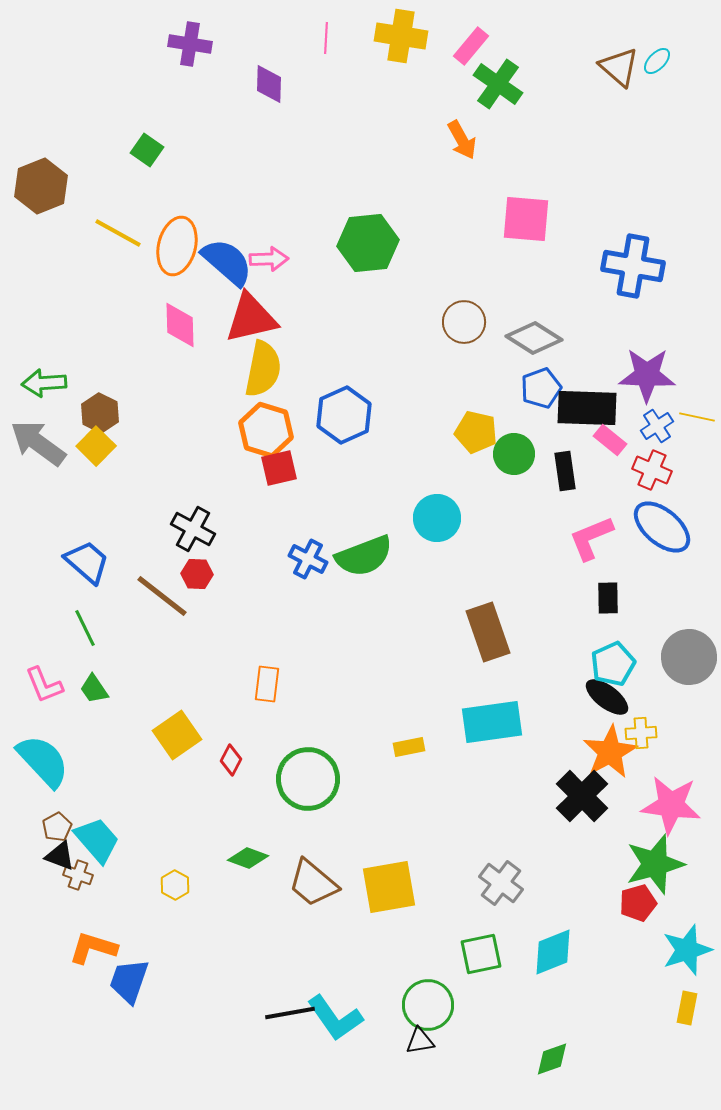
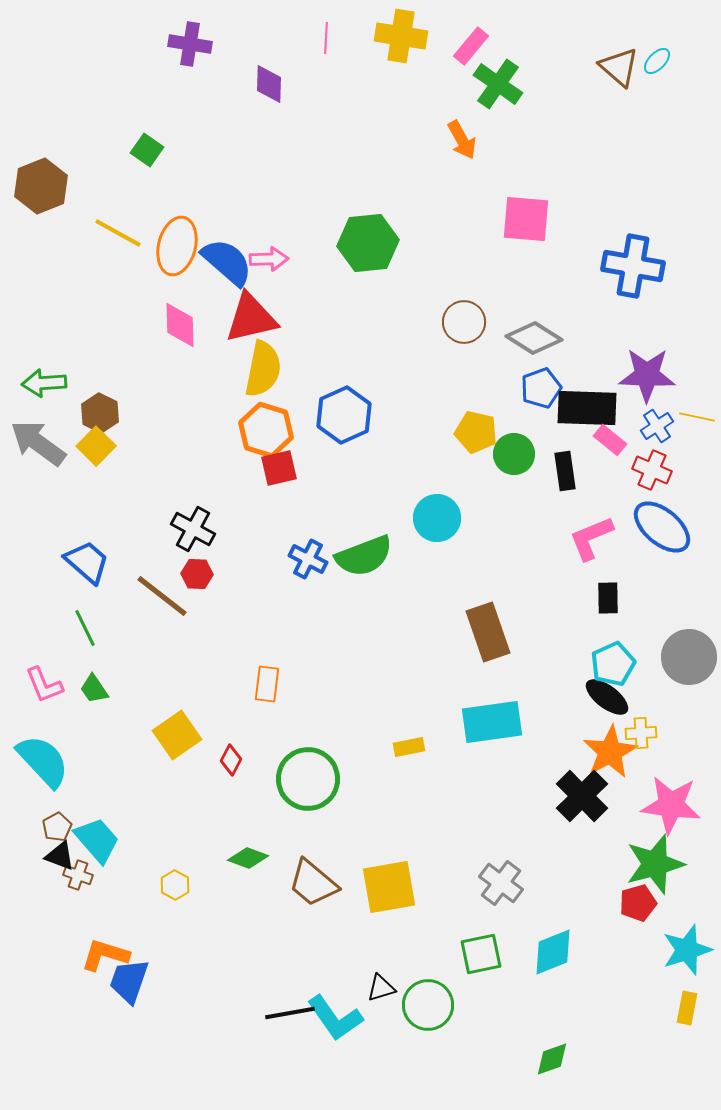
orange L-shape at (93, 948): moved 12 px right, 7 px down
black triangle at (420, 1041): moved 39 px left, 53 px up; rotated 8 degrees counterclockwise
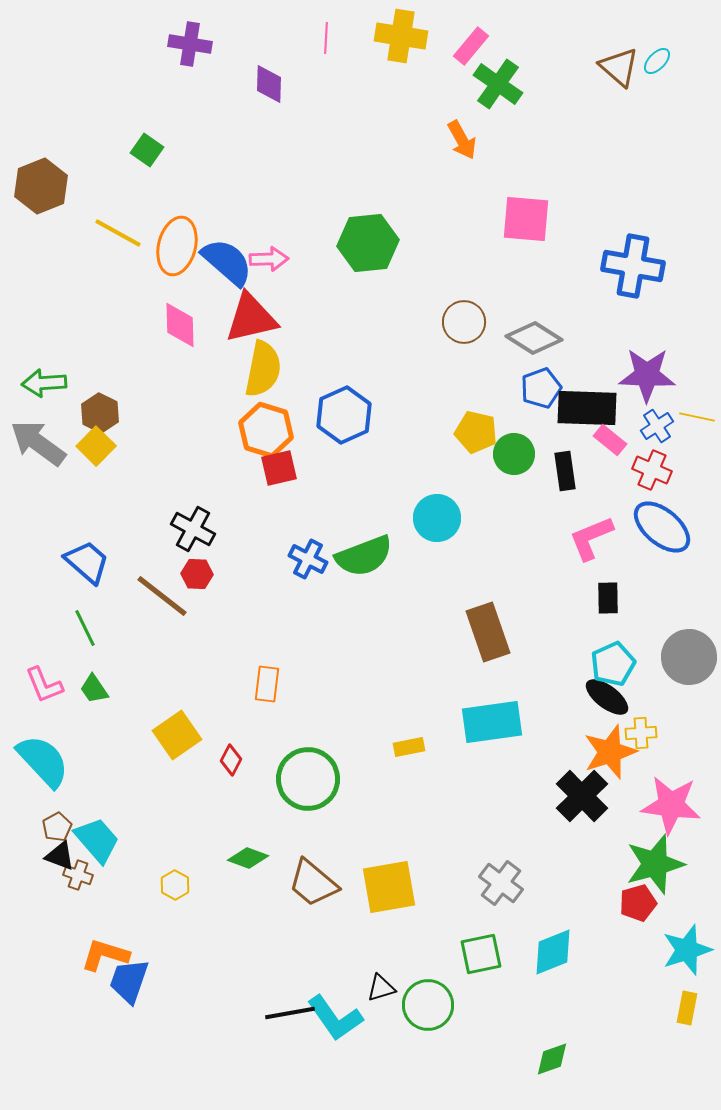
orange star at (610, 752): rotated 10 degrees clockwise
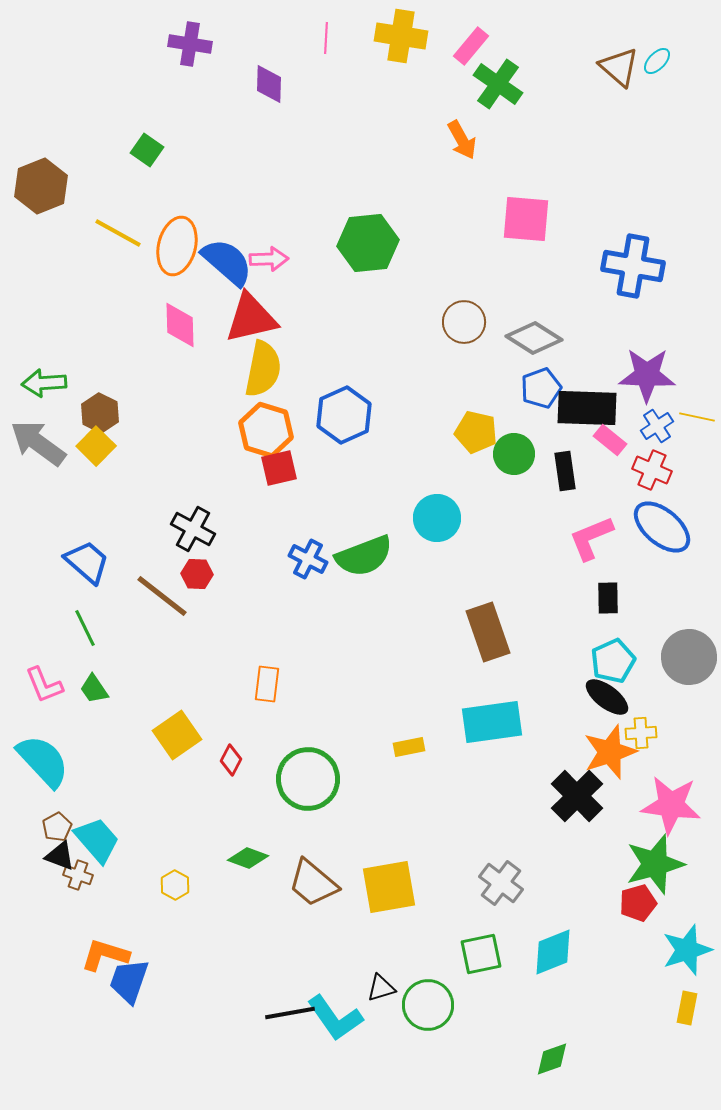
cyan pentagon at (613, 664): moved 3 px up
black cross at (582, 796): moved 5 px left
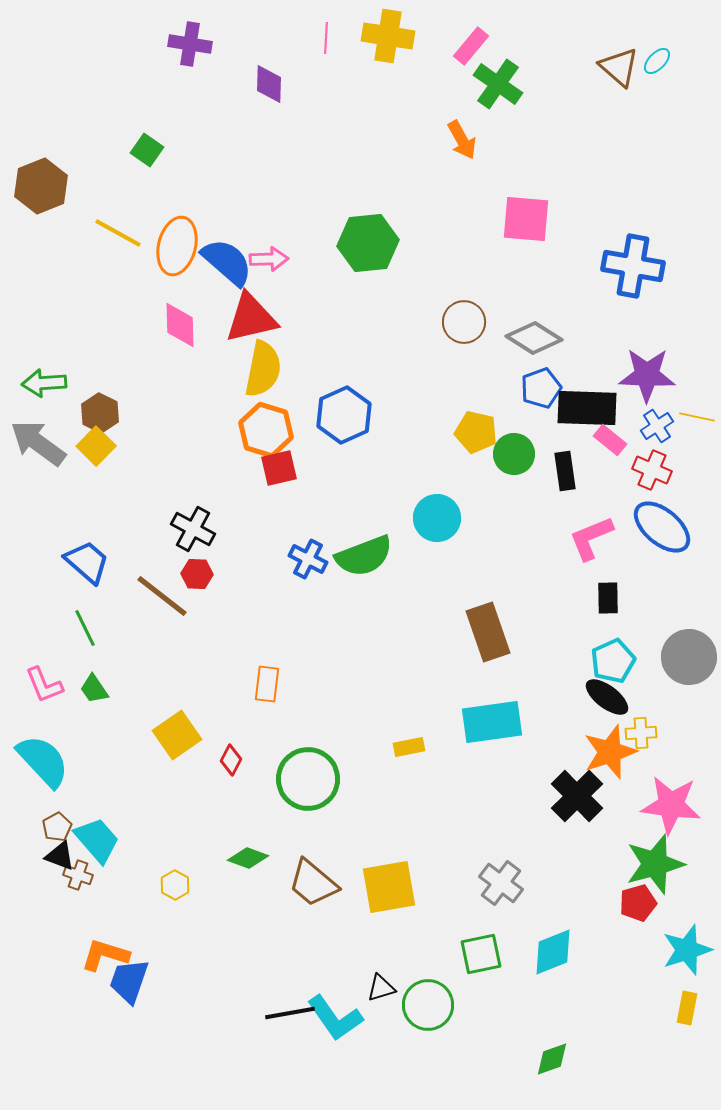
yellow cross at (401, 36): moved 13 px left
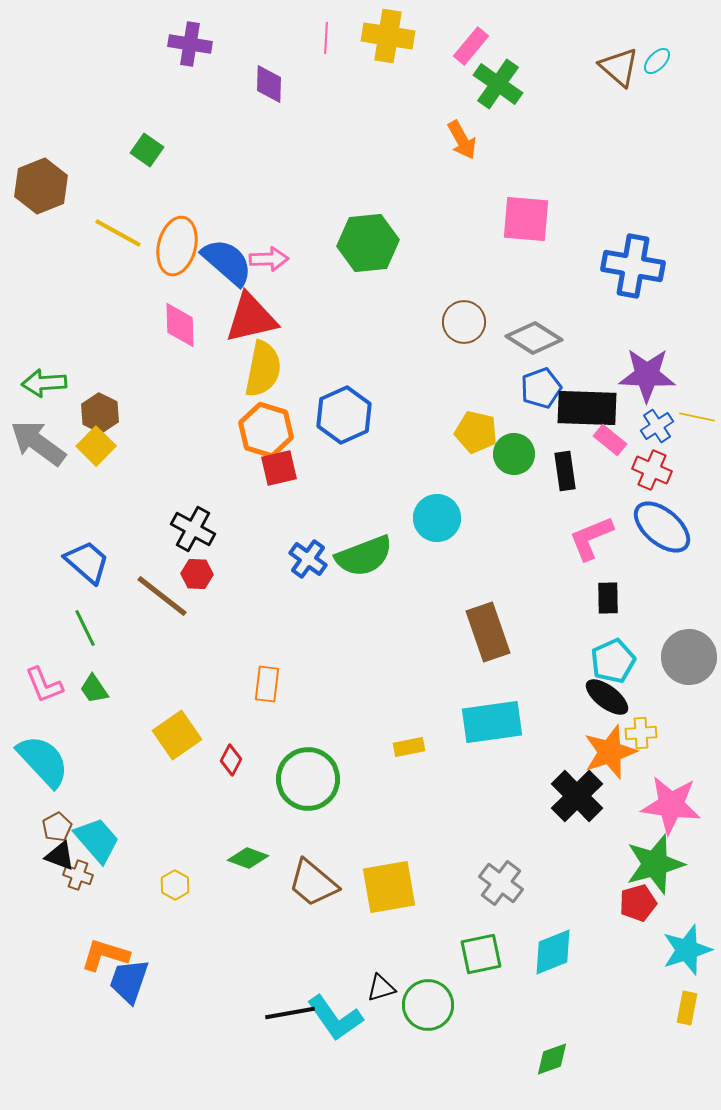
blue cross at (308, 559): rotated 9 degrees clockwise
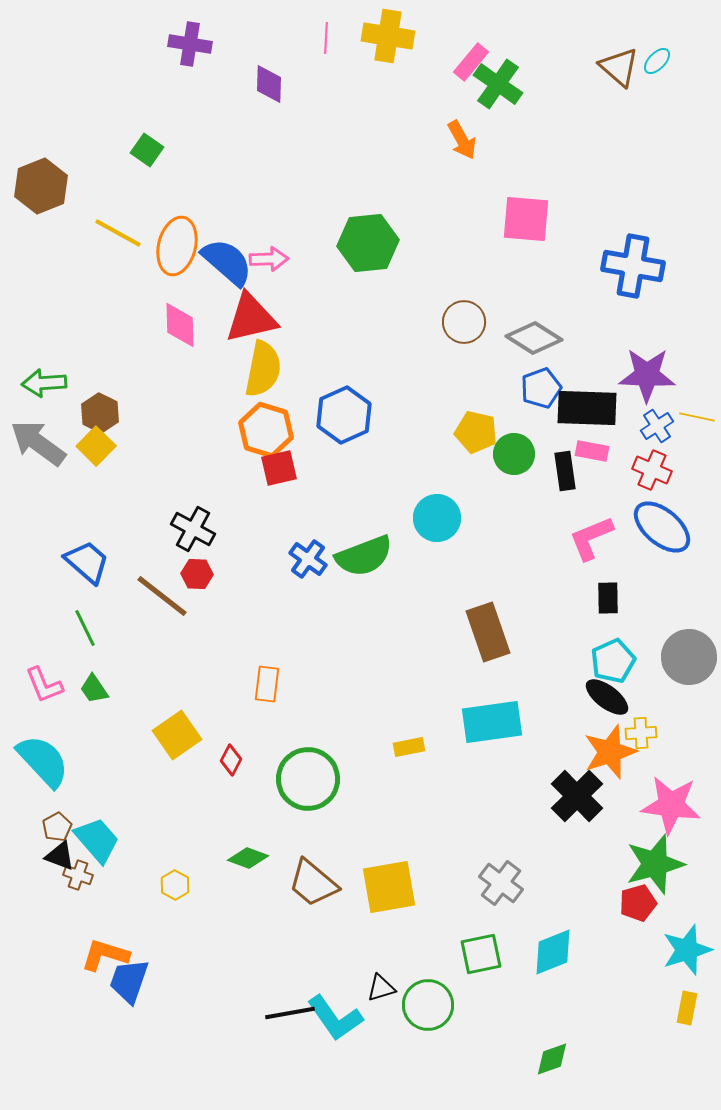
pink rectangle at (471, 46): moved 16 px down
pink rectangle at (610, 440): moved 18 px left, 11 px down; rotated 28 degrees counterclockwise
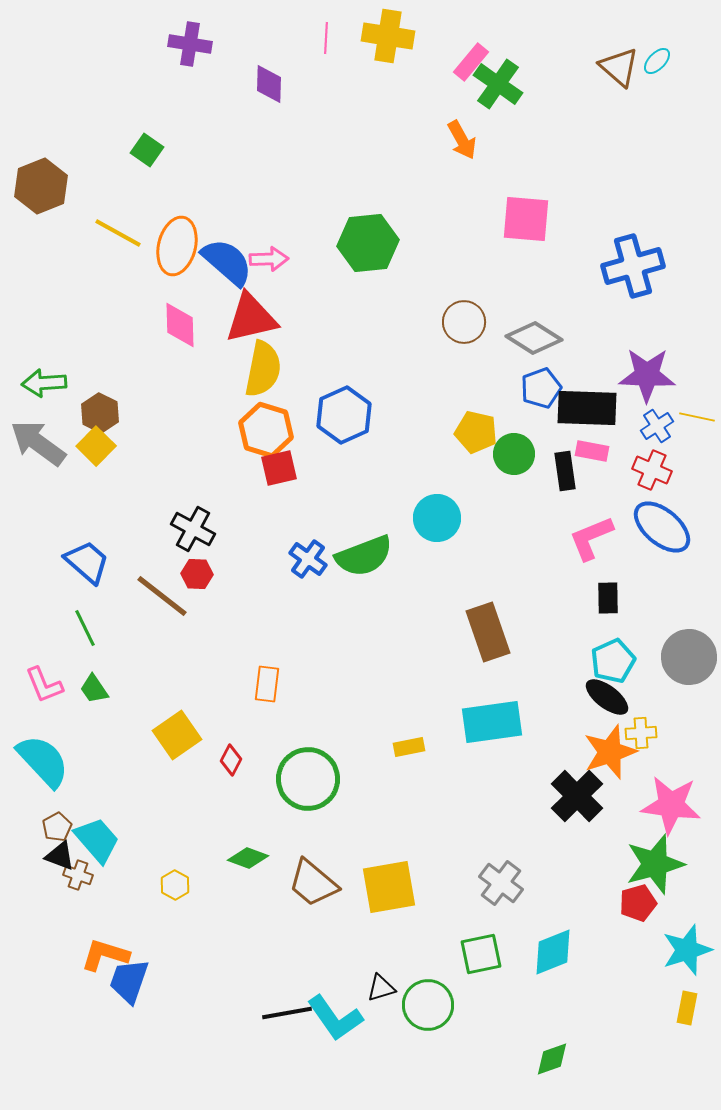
blue cross at (633, 266): rotated 26 degrees counterclockwise
black line at (290, 1013): moved 3 px left
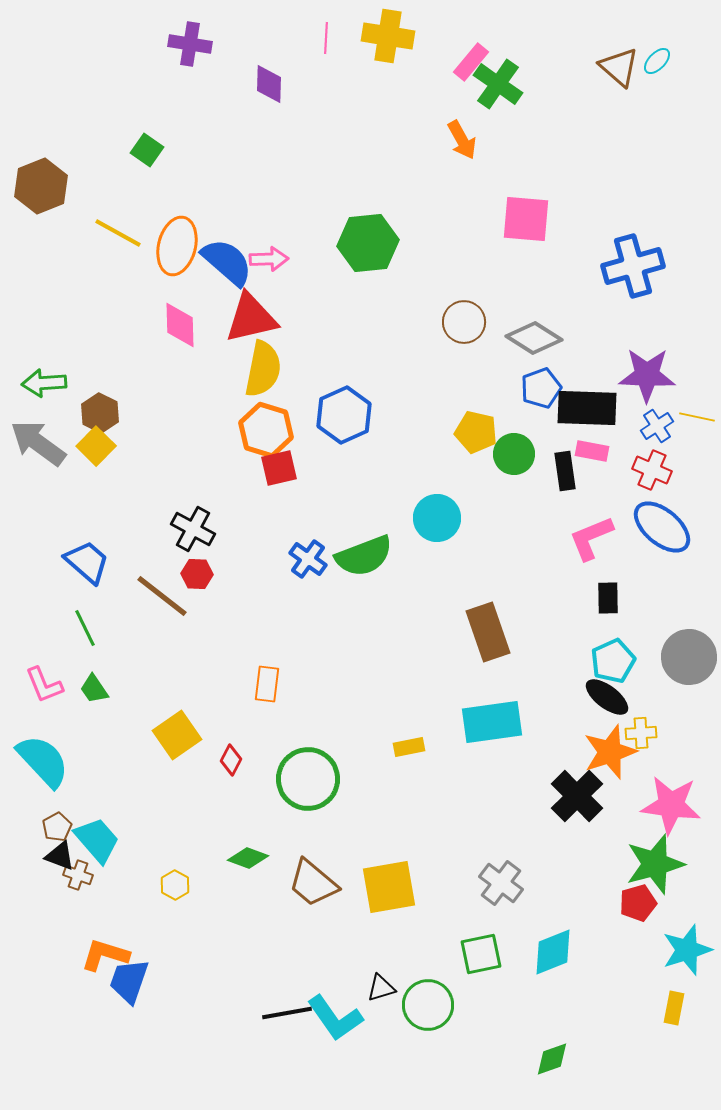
yellow rectangle at (687, 1008): moved 13 px left
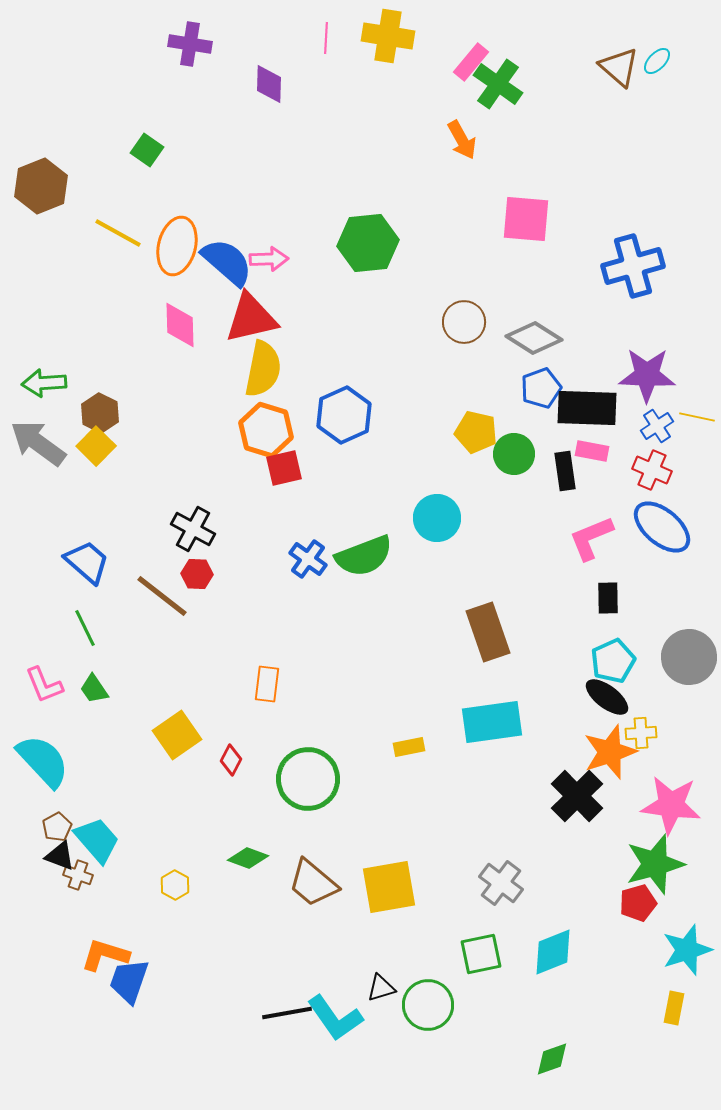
red square at (279, 468): moved 5 px right
